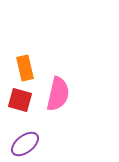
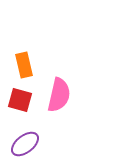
orange rectangle: moved 1 px left, 3 px up
pink semicircle: moved 1 px right, 1 px down
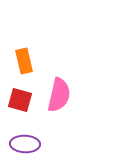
orange rectangle: moved 4 px up
purple ellipse: rotated 40 degrees clockwise
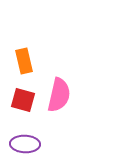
red square: moved 3 px right
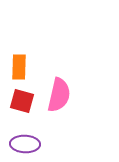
orange rectangle: moved 5 px left, 6 px down; rotated 15 degrees clockwise
red square: moved 1 px left, 1 px down
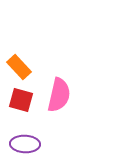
orange rectangle: rotated 45 degrees counterclockwise
red square: moved 1 px left, 1 px up
